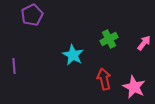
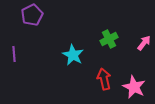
purple line: moved 12 px up
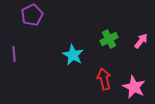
pink arrow: moved 3 px left, 2 px up
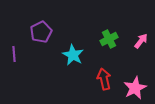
purple pentagon: moved 9 px right, 17 px down
pink star: moved 1 px right, 1 px down; rotated 20 degrees clockwise
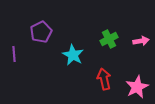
pink arrow: rotated 42 degrees clockwise
pink star: moved 2 px right, 1 px up
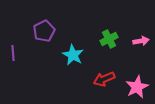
purple pentagon: moved 3 px right, 1 px up
purple line: moved 1 px left, 1 px up
red arrow: rotated 100 degrees counterclockwise
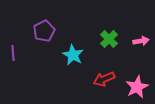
green cross: rotated 18 degrees counterclockwise
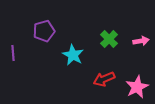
purple pentagon: rotated 10 degrees clockwise
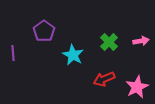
purple pentagon: rotated 20 degrees counterclockwise
green cross: moved 3 px down
